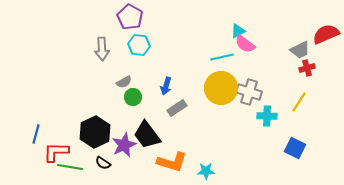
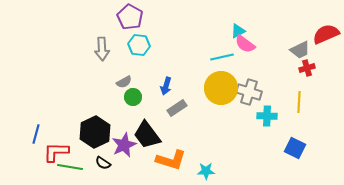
yellow line: rotated 30 degrees counterclockwise
orange L-shape: moved 1 px left, 2 px up
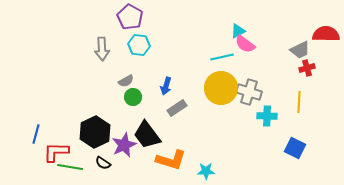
red semicircle: rotated 24 degrees clockwise
gray semicircle: moved 2 px right, 1 px up
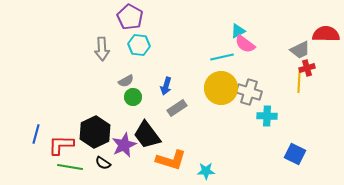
yellow line: moved 20 px up
blue square: moved 6 px down
red L-shape: moved 5 px right, 7 px up
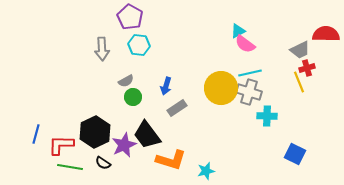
cyan line: moved 28 px right, 16 px down
yellow line: rotated 25 degrees counterclockwise
cyan star: rotated 12 degrees counterclockwise
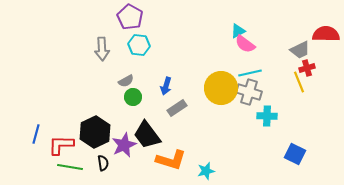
black semicircle: rotated 133 degrees counterclockwise
